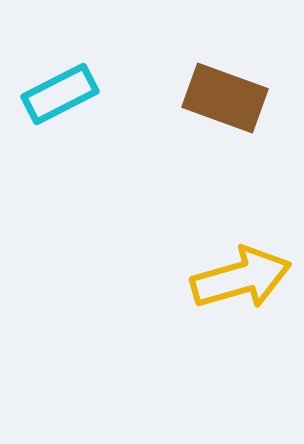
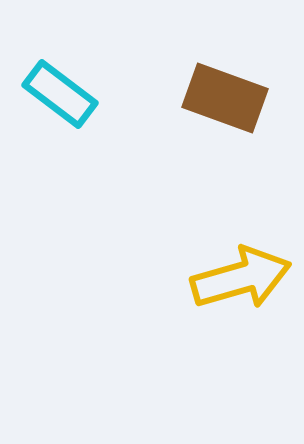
cyan rectangle: rotated 64 degrees clockwise
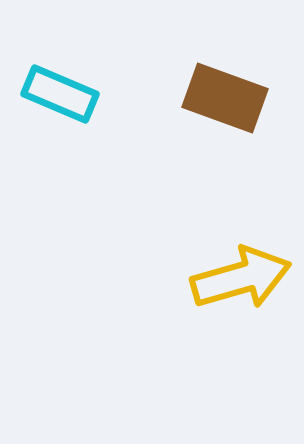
cyan rectangle: rotated 14 degrees counterclockwise
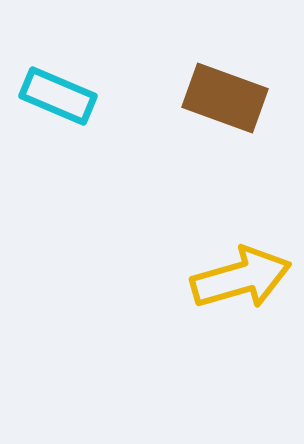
cyan rectangle: moved 2 px left, 2 px down
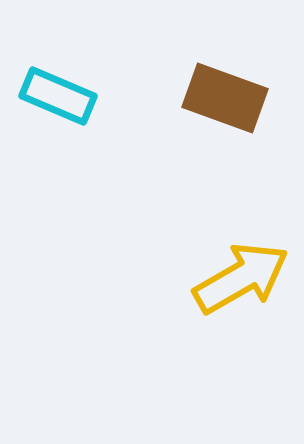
yellow arrow: rotated 14 degrees counterclockwise
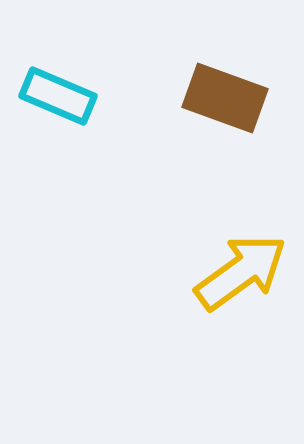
yellow arrow: moved 6 px up; rotated 6 degrees counterclockwise
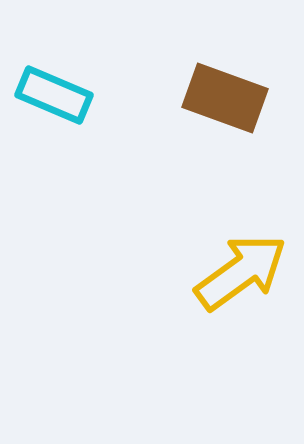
cyan rectangle: moved 4 px left, 1 px up
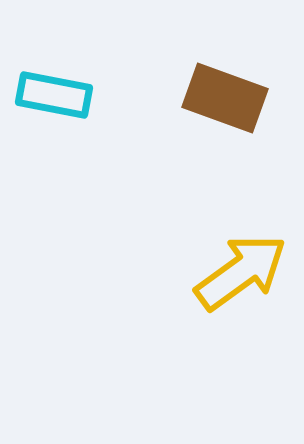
cyan rectangle: rotated 12 degrees counterclockwise
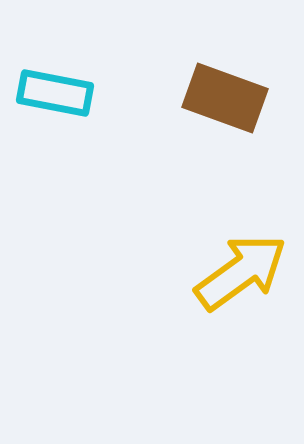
cyan rectangle: moved 1 px right, 2 px up
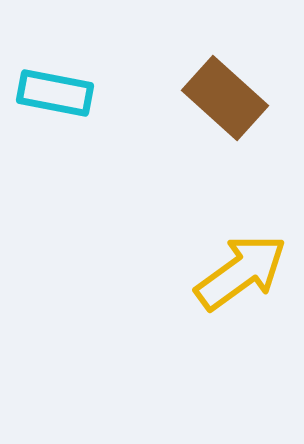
brown rectangle: rotated 22 degrees clockwise
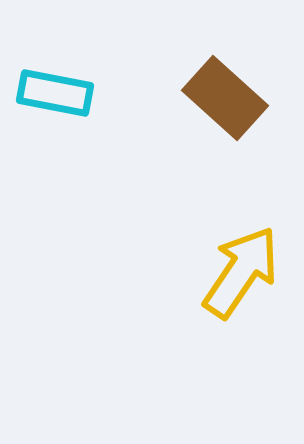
yellow arrow: rotated 20 degrees counterclockwise
